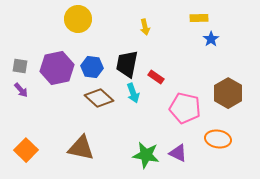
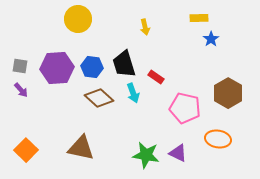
black trapezoid: moved 3 px left; rotated 28 degrees counterclockwise
purple hexagon: rotated 8 degrees clockwise
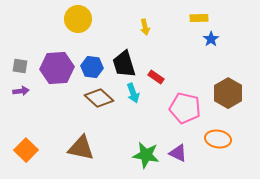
purple arrow: moved 1 px down; rotated 56 degrees counterclockwise
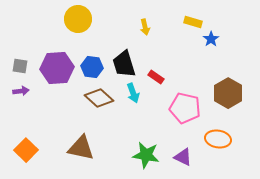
yellow rectangle: moved 6 px left, 4 px down; rotated 18 degrees clockwise
purple triangle: moved 5 px right, 4 px down
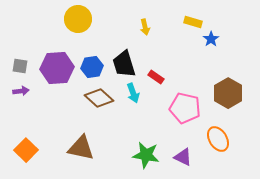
blue hexagon: rotated 15 degrees counterclockwise
orange ellipse: rotated 50 degrees clockwise
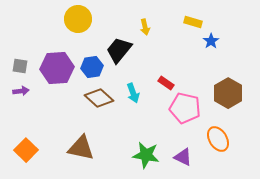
blue star: moved 2 px down
black trapezoid: moved 5 px left, 14 px up; rotated 56 degrees clockwise
red rectangle: moved 10 px right, 6 px down
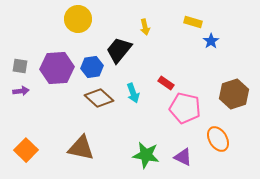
brown hexagon: moved 6 px right, 1 px down; rotated 12 degrees clockwise
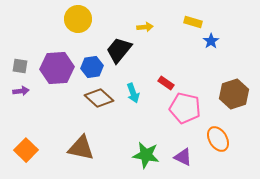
yellow arrow: rotated 84 degrees counterclockwise
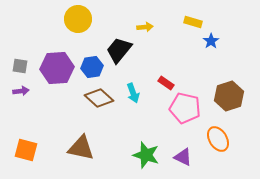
brown hexagon: moved 5 px left, 2 px down
orange square: rotated 30 degrees counterclockwise
green star: rotated 8 degrees clockwise
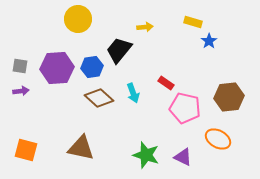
blue star: moved 2 px left
brown hexagon: moved 1 px down; rotated 12 degrees clockwise
orange ellipse: rotated 30 degrees counterclockwise
